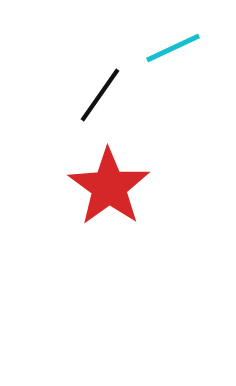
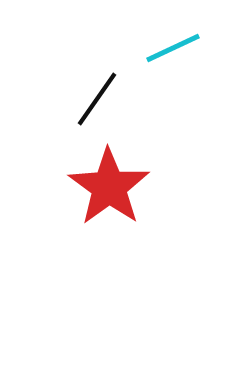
black line: moved 3 px left, 4 px down
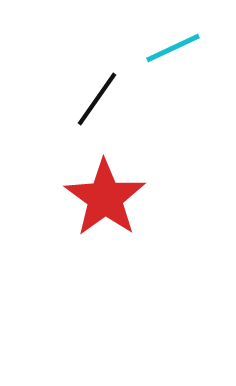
red star: moved 4 px left, 11 px down
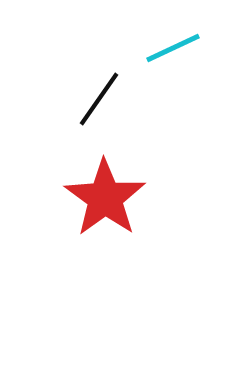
black line: moved 2 px right
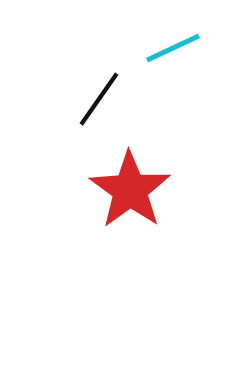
red star: moved 25 px right, 8 px up
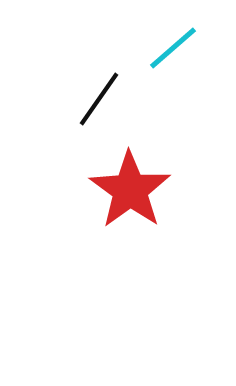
cyan line: rotated 16 degrees counterclockwise
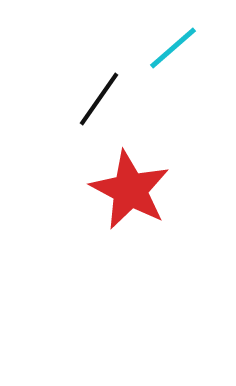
red star: rotated 8 degrees counterclockwise
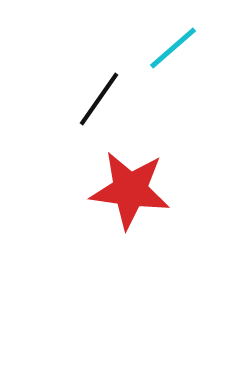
red star: rotated 20 degrees counterclockwise
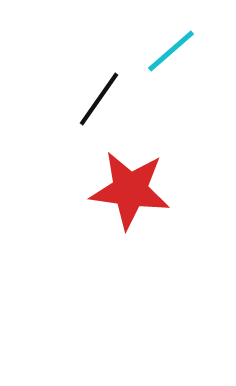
cyan line: moved 2 px left, 3 px down
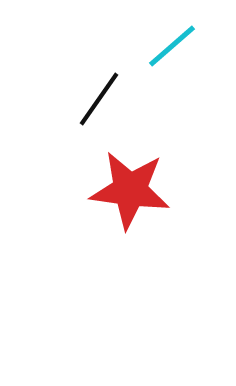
cyan line: moved 1 px right, 5 px up
